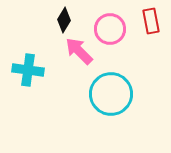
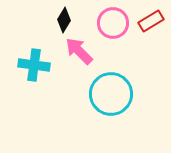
red rectangle: rotated 70 degrees clockwise
pink circle: moved 3 px right, 6 px up
cyan cross: moved 6 px right, 5 px up
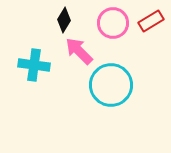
cyan circle: moved 9 px up
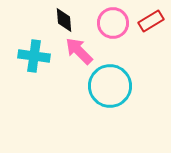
black diamond: rotated 35 degrees counterclockwise
cyan cross: moved 9 px up
cyan circle: moved 1 px left, 1 px down
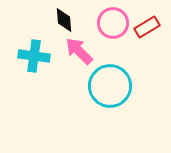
red rectangle: moved 4 px left, 6 px down
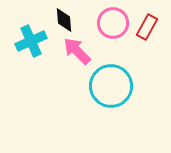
red rectangle: rotated 30 degrees counterclockwise
pink arrow: moved 2 px left
cyan cross: moved 3 px left, 15 px up; rotated 32 degrees counterclockwise
cyan circle: moved 1 px right
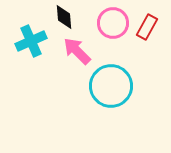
black diamond: moved 3 px up
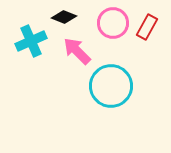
black diamond: rotated 65 degrees counterclockwise
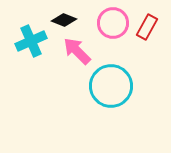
black diamond: moved 3 px down
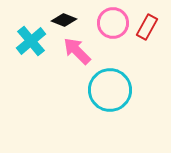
cyan cross: rotated 16 degrees counterclockwise
cyan circle: moved 1 px left, 4 px down
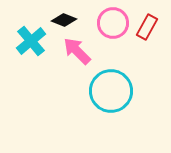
cyan circle: moved 1 px right, 1 px down
